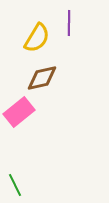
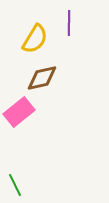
yellow semicircle: moved 2 px left, 1 px down
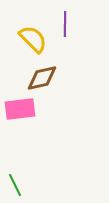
purple line: moved 4 px left, 1 px down
yellow semicircle: moved 2 px left; rotated 76 degrees counterclockwise
pink rectangle: moved 1 px right, 3 px up; rotated 32 degrees clockwise
